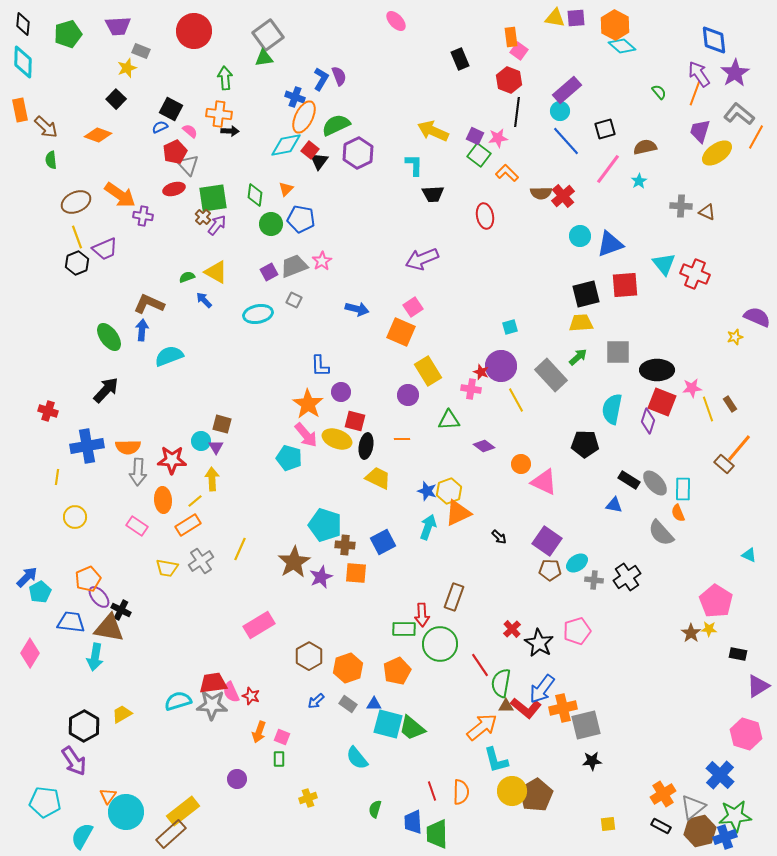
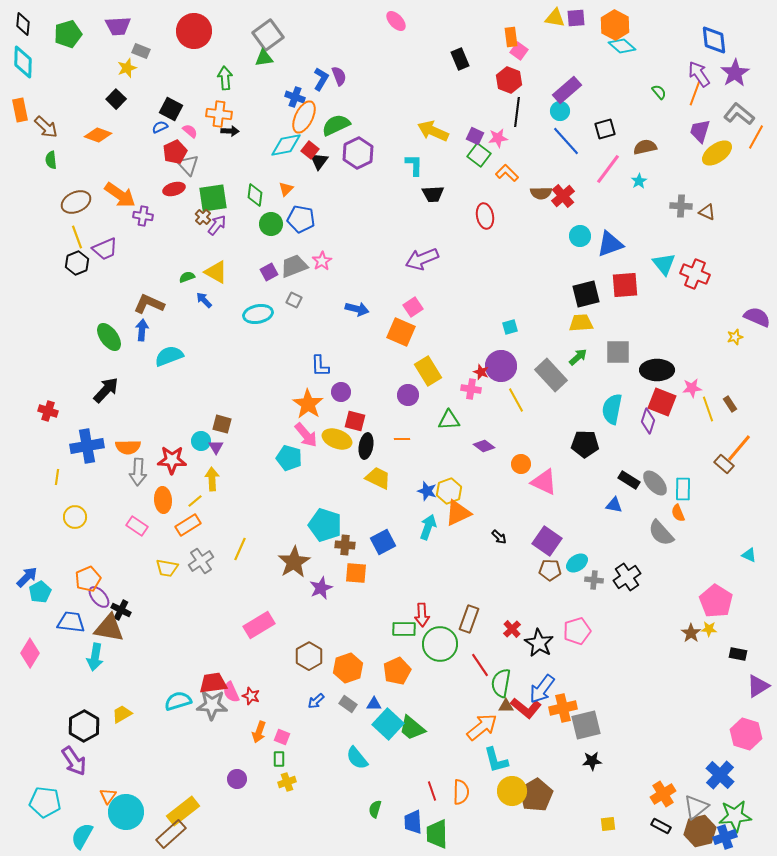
purple star at (321, 577): moved 11 px down
brown rectangle at (454, 597): moved 15 px right, 22 px down
cyan square at (388, 724): rotated 28 degrees clockwise
yellow cross at (308, 798): moved 21 px left, 16 px up
gray triangle at (693, 807): moved 3 px right
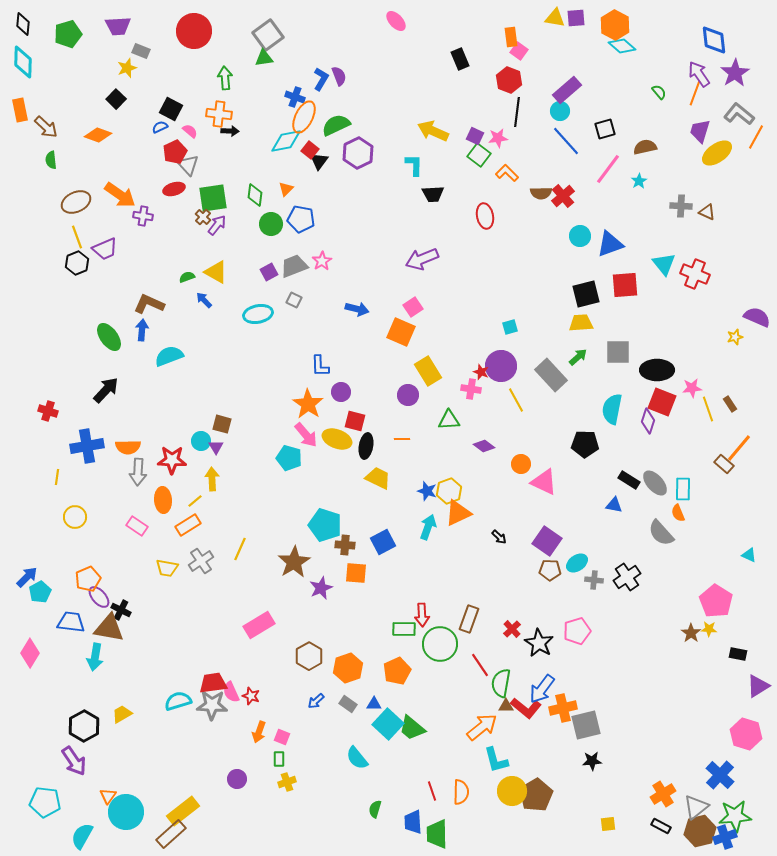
cyan diamond at (286, 145): moved 4 px up
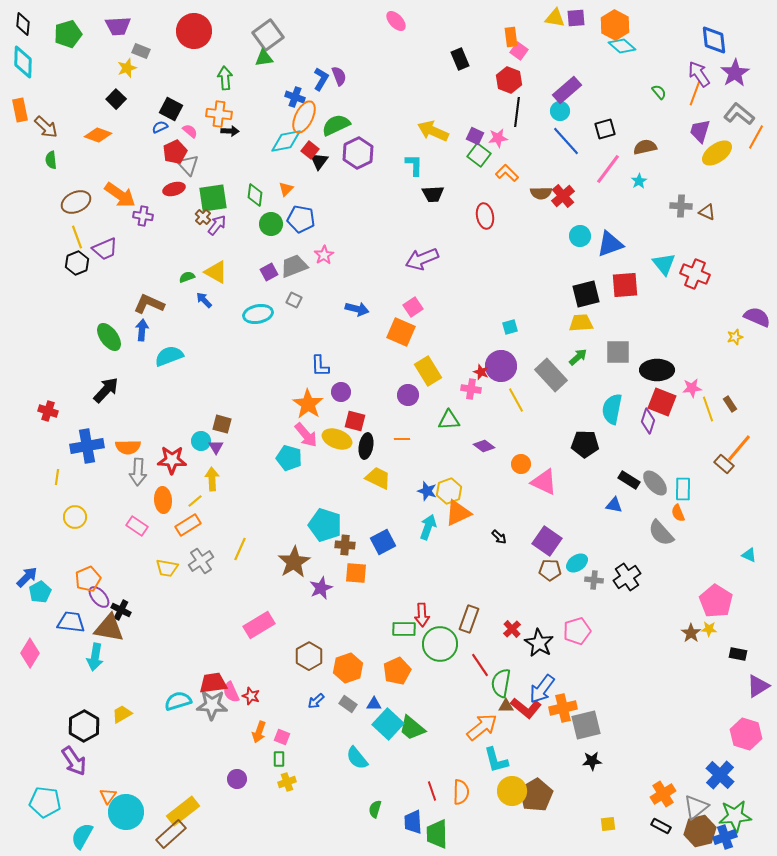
pink star at (322, 261): moved 2 px right, 6 px up
